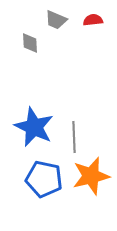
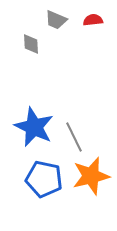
gray diamond: moved 1 px right, 1 px down
gray line: rotated 24 degrees counterclockwise
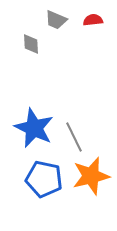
blue star: moved 1 px down
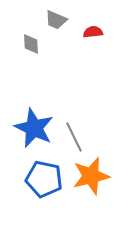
red semicircle: moved 12 px down
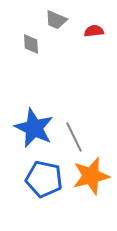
red semicircle: moved 1 px right, 1 px up
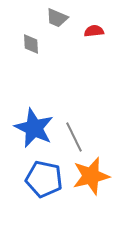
gray trapezoid: moved 1 px right, 2 px up
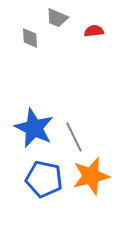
gray diamond: moved 1 px left, 6 px up
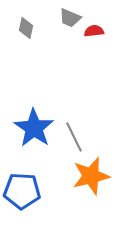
gray trapezoid: moved 13 px right
gray diamond: moved 4 px left, 10 px up; rotated 15 degrees clockwise
blue star: rotated 9 degrees clockwise
blue pentagon: moved 22 px left, 12 px down; rotated 9 degrees counterclockwise
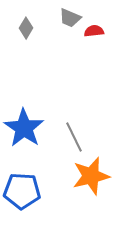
gray diamond: rotated 20 degrees clockwise
blue star: moved 10 px left
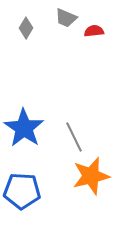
gray trapezoid: moved 4 px left
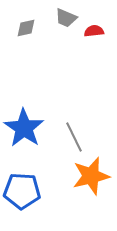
gray diamond: rotated 45 degrees clockwise
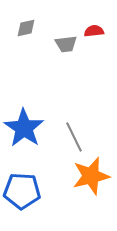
gray trapezoid: moved 26 px down; rotated 30 degrees counterclockwise
